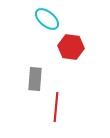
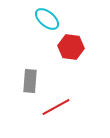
gray rectangle: moved 5 px left, 2 px down
red line: rotated 56 degrees clockwise
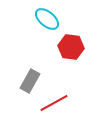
gray rectangle: rotated 25 degrees clockwise
red line: moved 2 px left, 4 px up
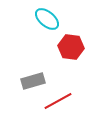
gray rectangle: moved 3 px right; rotated 45 degrees clockwise
red line: moved 4 px right, 2 px up
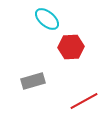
red hexagon: rotated 10 degrees counterclockwise
red line: moved 26 px right
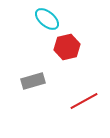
red hexagon: moved 4 px left; rotated 10 degrees counterclockwise
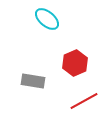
red hexagon: moved 8 px right, 16 px down; rotated 10 degrees counterclockwise
gray rectangle: rotated 25 degrees clockwise
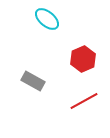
red hexagon: moved 8 px right, 4 px up
gray rectangle: rotated 20 degrees clockwise
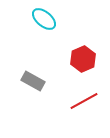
cyan ellipse: moved 3 px left
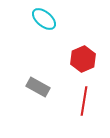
gray rectangle: moved 5 px right, 6 px down
red line: rotated 52 degrees counterclockwise
